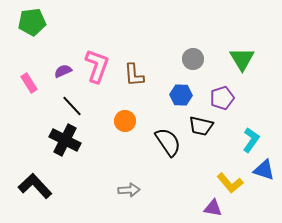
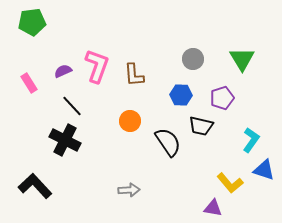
orange circle: moved 5 px right
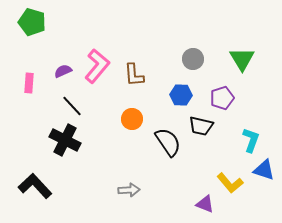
green pentagon: rotated 24 degrees clockwise
pink L-shape: rotated 20 degrees clockwise
pink rectangle: rotated 36 degrees clockwise
orange circle: moved 2 px right, 2 px up
cyan L-shape: rotated 15 degrees counterclockwise
purple triangle: moved 8 px left, 4 px up; rotated 12 degrees clockwise
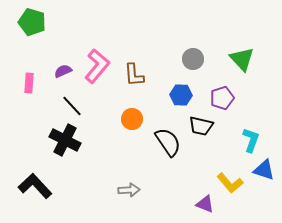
green triangle: rotated 12 degrees counterclockwise
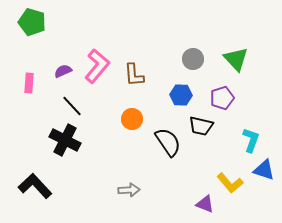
green triangle: moved 6 px left
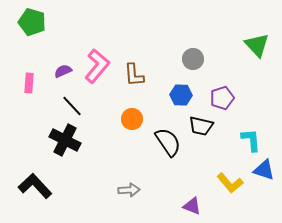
green triangle: moved 21 px right, 14 px up
cyan L-shape: rotated 25 degrees counterclockwise
purple triangle: moved 13 px left, 2 px down
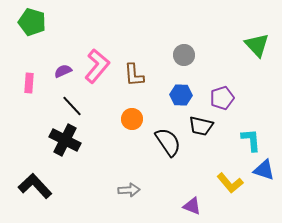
gray circle: moved 9 px left, 4 px up
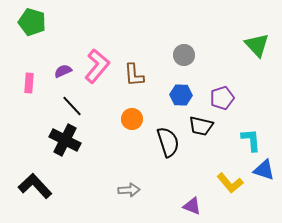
black semicircle: rotated 16 degrees clockwise
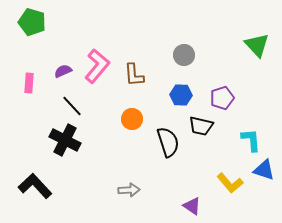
purple triangle: rotated 12 degrees clockwise
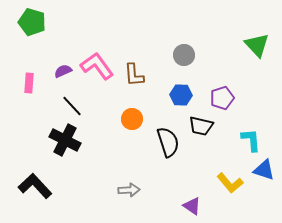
pink L-shape: rotated 76 degrees counterclockwise
